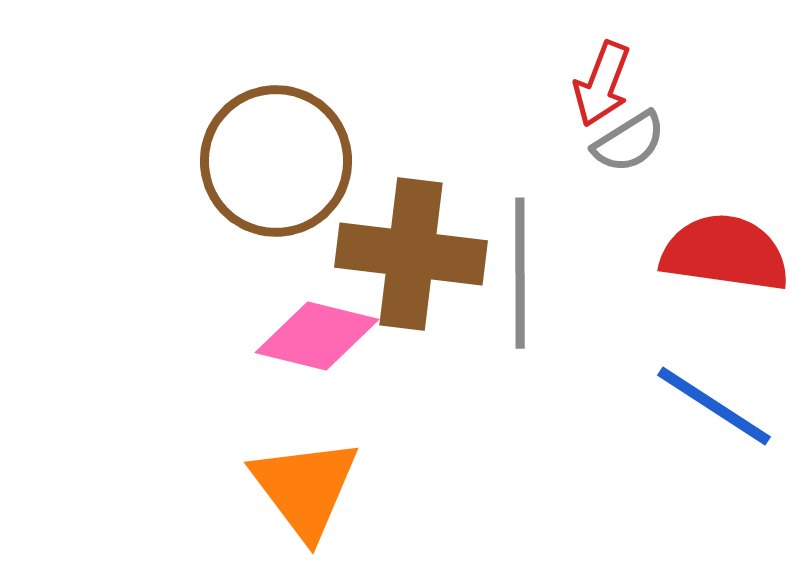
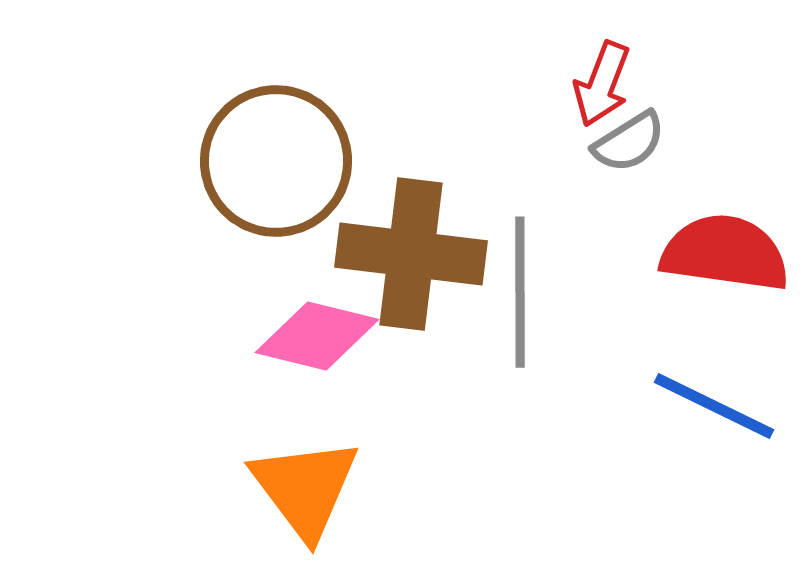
gray line: moved 19 px down
blue line: rotated 7 degrees counterclockwise
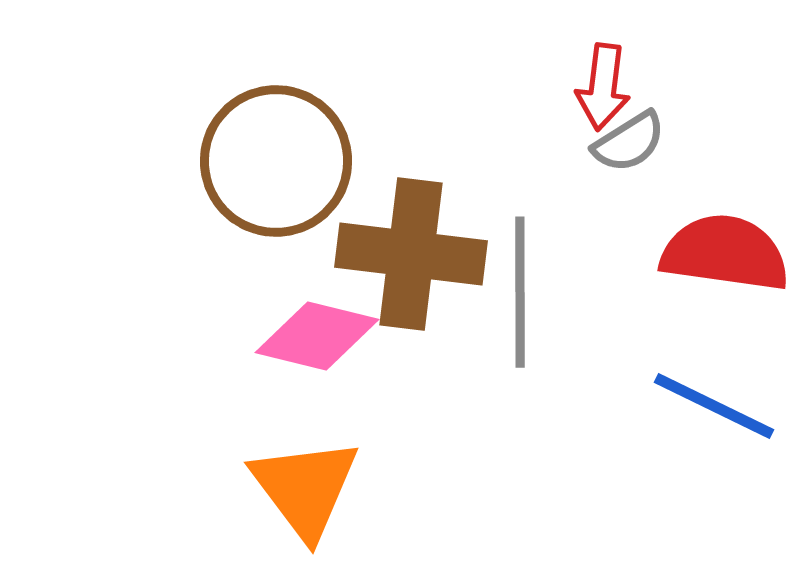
red arrow: moved 1 px right, 3 px down; rotated 14 degrees counterclockwise
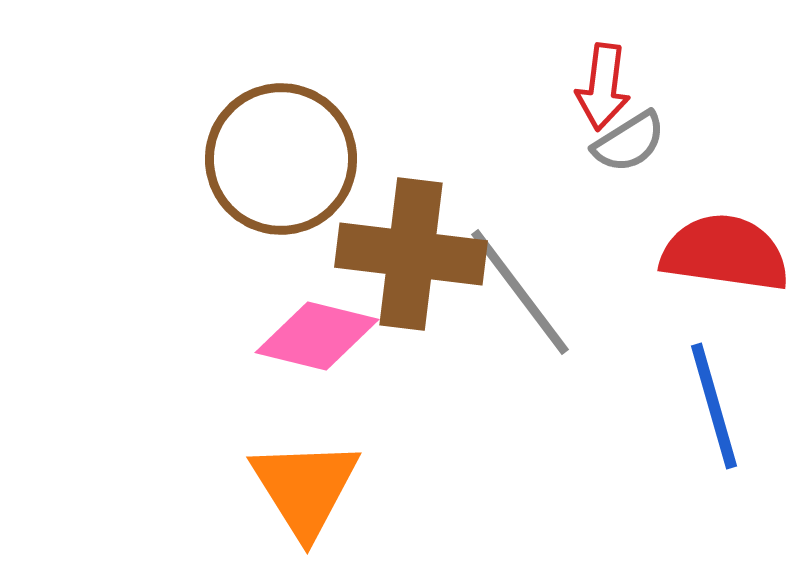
brown circle: moved 5 px right, 2 px up
gray line: rotated 37 degrees counterclockwise
blue line: rotated 48 degrees clockwise
orange triangle: rotated 5 degrees clockwise
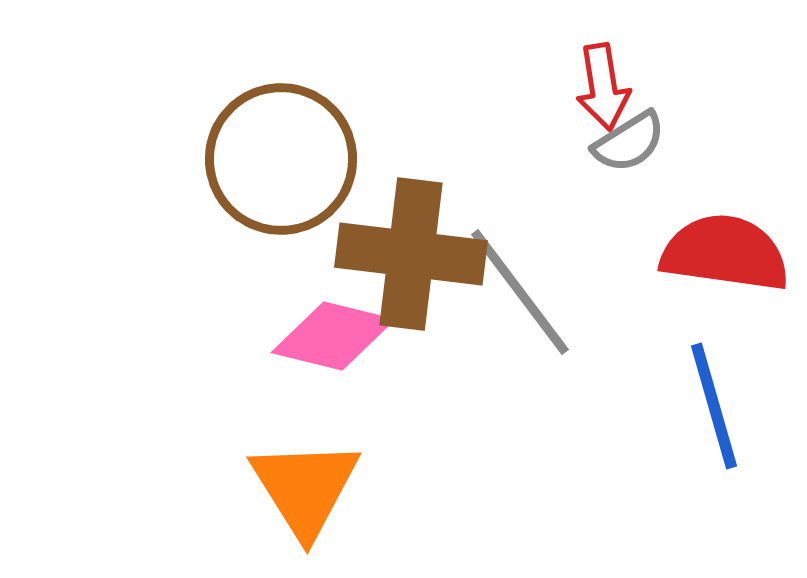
red arrow: rotated 16 degrees counterclockwise
pink diamond: moved 16 px right
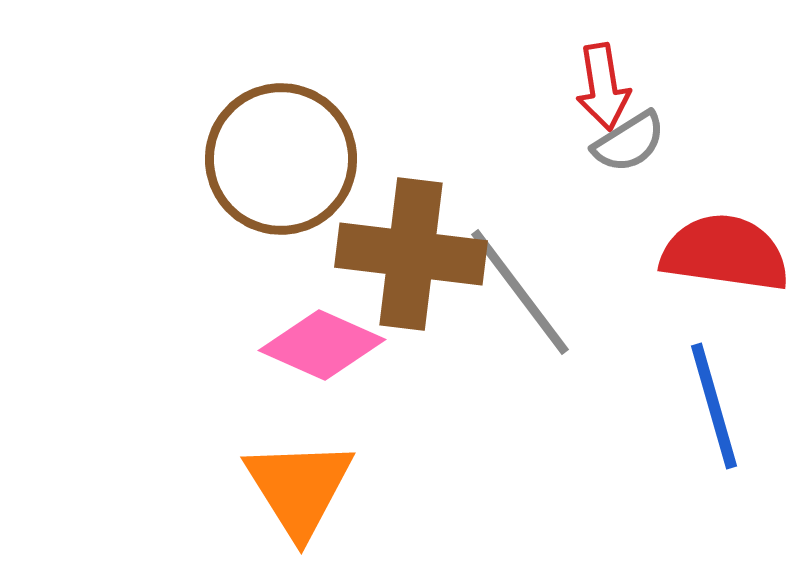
pink diamond: moved 11 px left, 9 px down; rotated 10 degrees clockwise
orange triangle: moved 6 px left
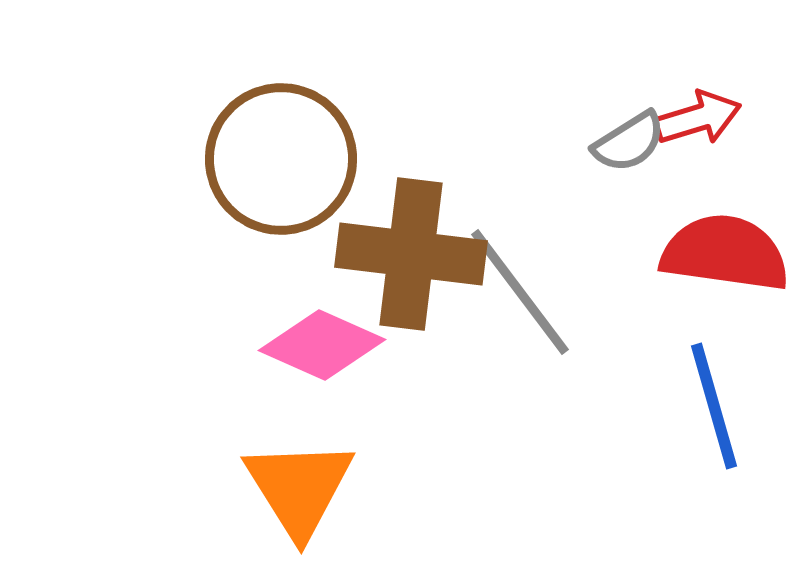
red arrow: moved 95 px right, 31 px down; rotated 98 degrees counterclockwise
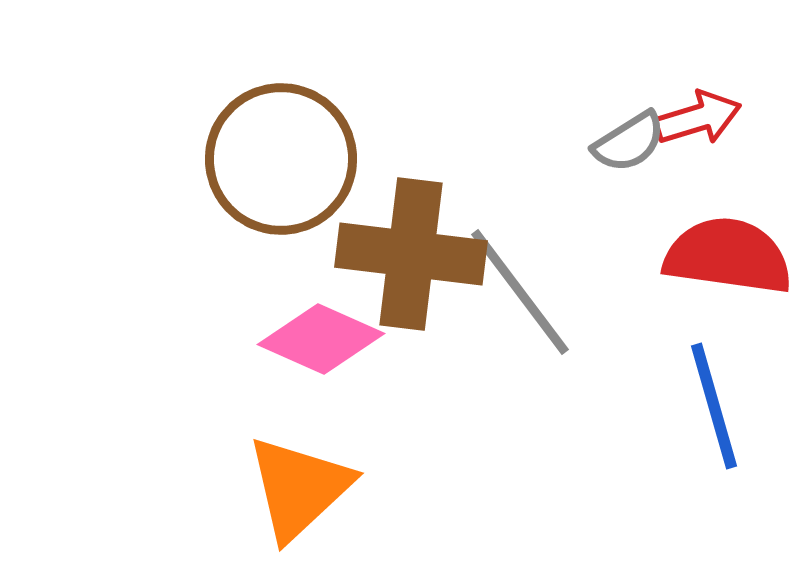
red semicircle: moved 3 px right, 3 px down
pink diamond: moved 1 px left, 6 px up
orange triangle: rotated 19 degrees clockwise
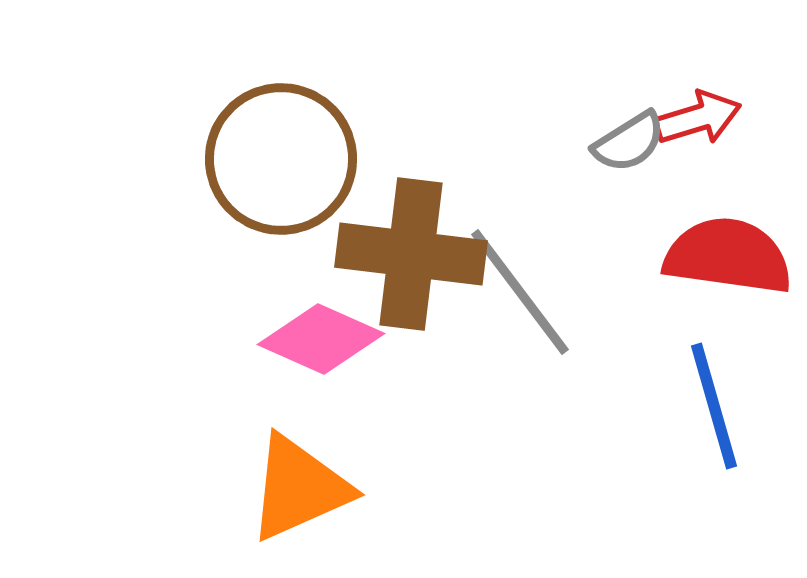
orange triangle: rotated 19 degrees clockwise
